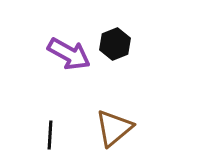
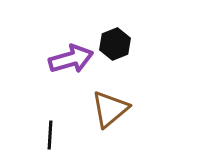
purple arrow: moved 2 px right, 5 px down; rotated 45 degrees counterclockwise
brown triangle: moved 4 px left, 19 px up
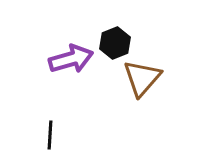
black hexagon: moved 1 px up
brown triangle: moved 32 px right, 31 px up; rotated 9 degrees counterclockwise
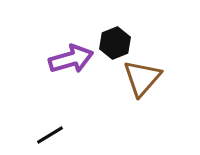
black line: rotated 56 degrees clockwise
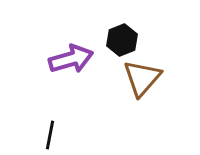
black hexagon: moved 7 px right, 3 px up
black line: rotated 48 degrees counterclockwise
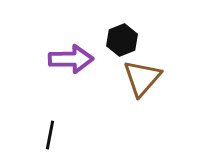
purple arrow: rotated 15 degrees clockwise
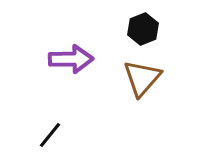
black hexagon: moved 21 px right, 11 px up
black line: rotated 28 degrees clockwise
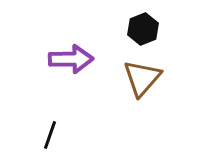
black line: rotated 20 degrees counterclockwise
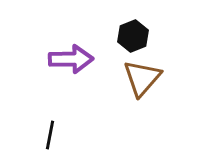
black hexagon: moved 10 px left, 7 px down
black line: rotated 8 degrees counterclockwise
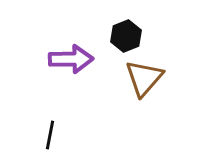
black hexagon: moved 7 px left
brown triangle: moved 2 px right
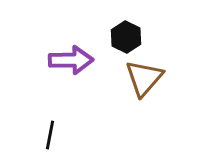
black hexagon: moved 1 px down; rotated 12 degrees counterclockwise
purple arrow: moved 1 px down
